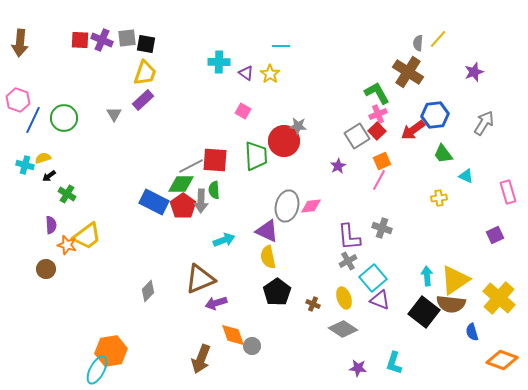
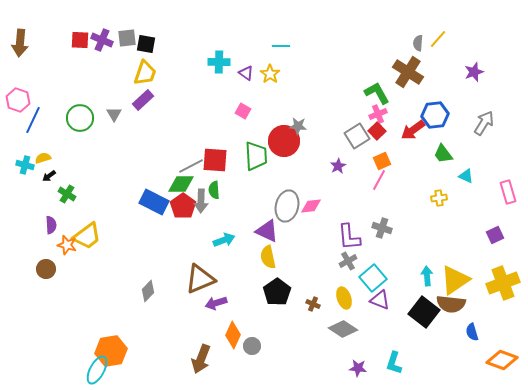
green circle at (64, 118): moved 16 px right
yellow cross at (499, 298): moved 4 px right, 15 px up; rotated 28 degrees clockwise
orange diamond at (233, 335): rotated 44 degrees clockwise
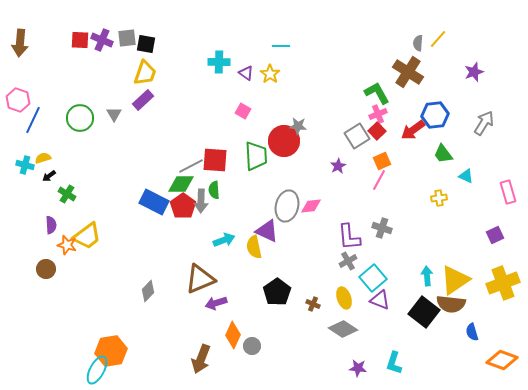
yellow semicircle at (268, 257): moved 14 px left, 10 px up
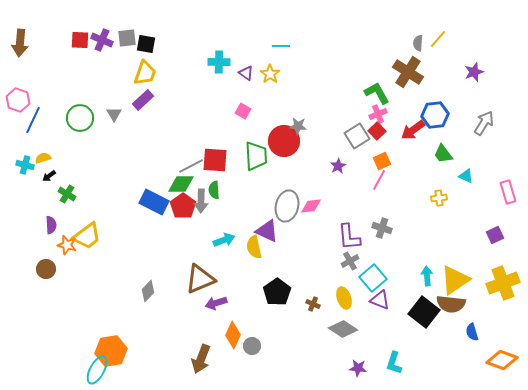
gray cross at (348, 261): moved 2 px right
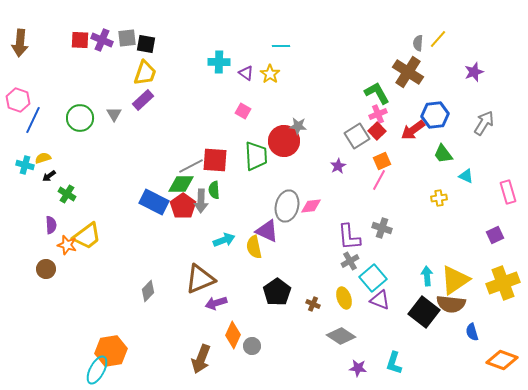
gray diamond at (343, 329): moved 2 px left, 7 px down
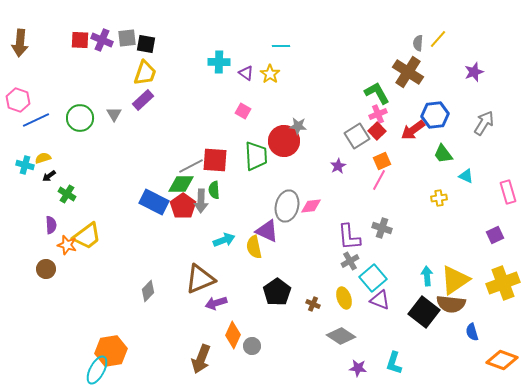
blue line at (33, 120): moved 3 px right; rotated 40 degrees clockwise
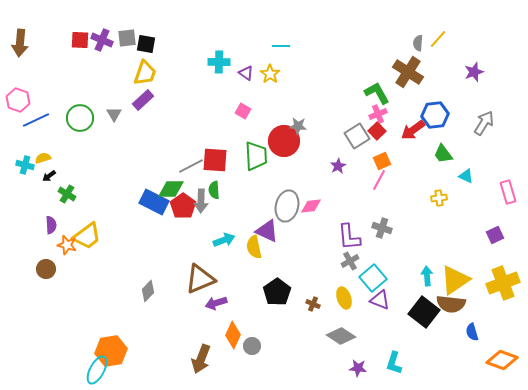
green diamond at (181, 184): moved 10 px left, 5 px down
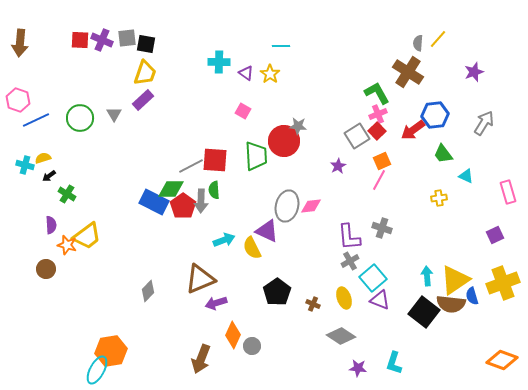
yellow semicircle at (254, 247): moved 2 px left, 1 px down; rotated 15 degrees counterclockwise
blue semicircle at (472, 332): moved 36 px up
